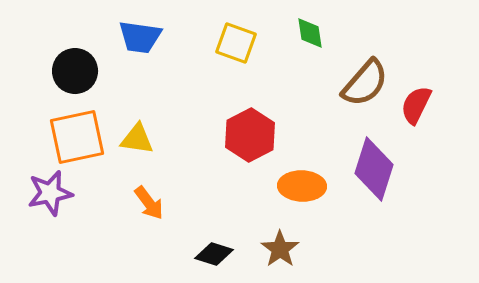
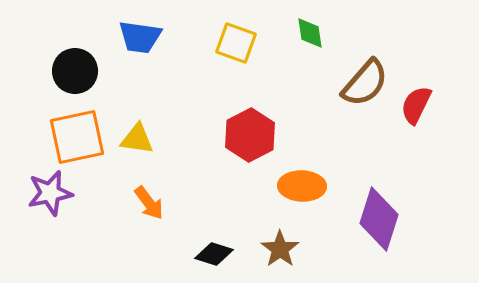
purple diamond: moved 5 px right, 50 px down
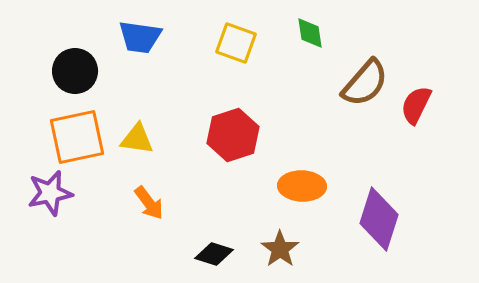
red hexagon: moved 17 px left; rotated 9 degrees clockwise
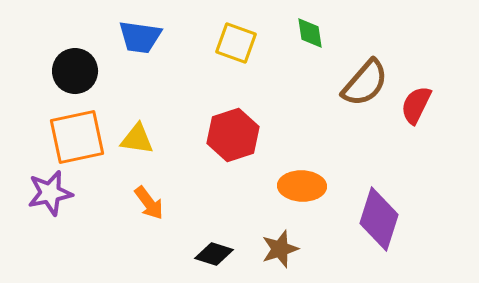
brown star: rotated 18 degrees clockwise
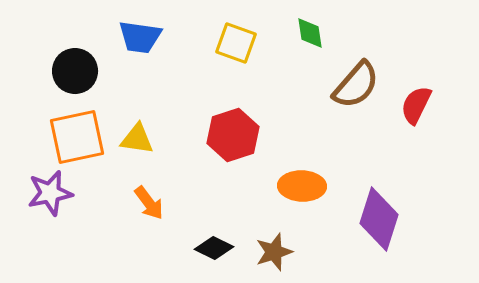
brown semicircle: moved 9 px left, 2 px down
brown star: moved 6 px left, 3 px down
black diamond: moved 6 px up; rotated 9 degrees clockwise
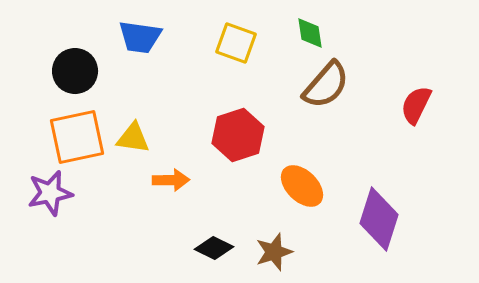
brown semicircle: moved 30 px left
red hexagon: moved 5 px right
yellow triangle: moved 4 px left, 1 px up
orange ellipse: rotated 42 degrees clockwise
orange arrow: moved 22 px right, 23 px up; rotated 54 degrees counterclockwise
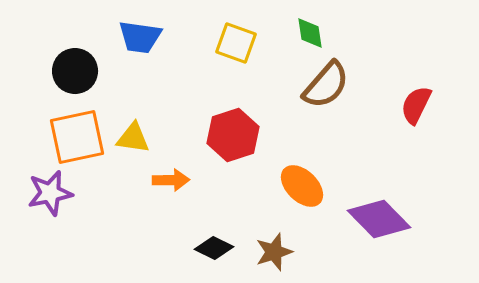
red hexagon: moved 5 px left
purple diamond: rotated 62 degrees counterclockwise
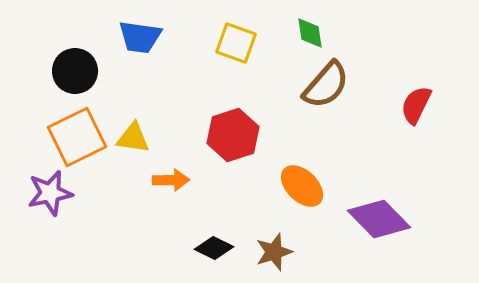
orange square: rotated 14 degrees counterclockwise
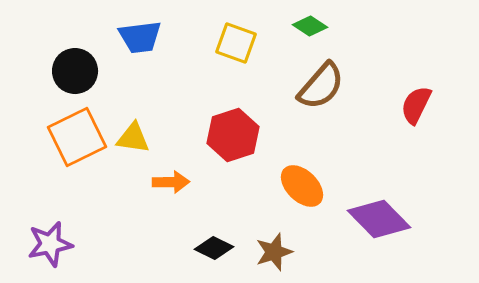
green diamond: moved 7 px up; rotated 48 degrees counterclockwise
blue trapezoid: rotated 15 degrees counterclockwise
brown semicircle: moved 5 px left, 1 px down
orange arrow: moved 2 px down
purple star: moved 51 px down
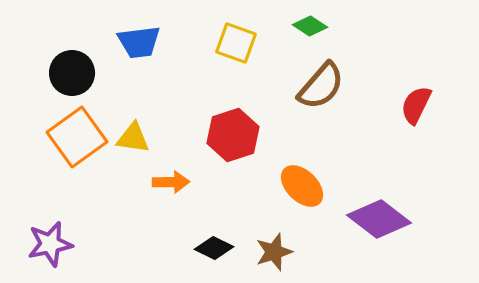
blue trapezoid: moved 1 px left, 5 px down
black circle: moved 3 px left, 2 px down
orange square: rotated 10 degrees counterclockwise
purple diamond: rotated 8 degrees counterclockwise
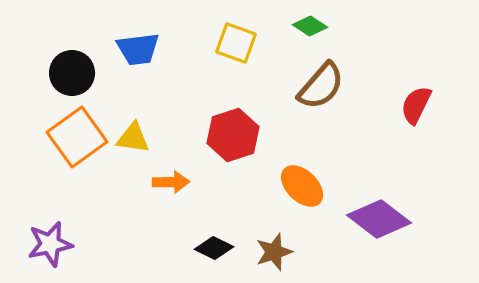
blue trapezoid: moved 1 px left, 7 px down
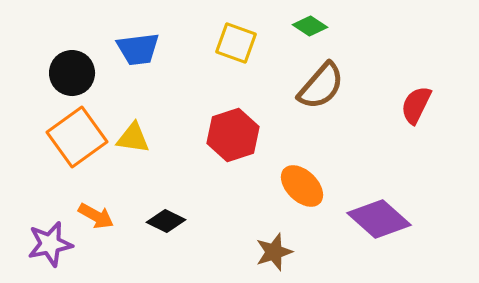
orange arrow: moved 75 px left, 34 px down; rotated 30 degrees clockwise
purple diamond: rotated 4 degrees clockwise
black diamond: moved 48 px left, 27 px up
